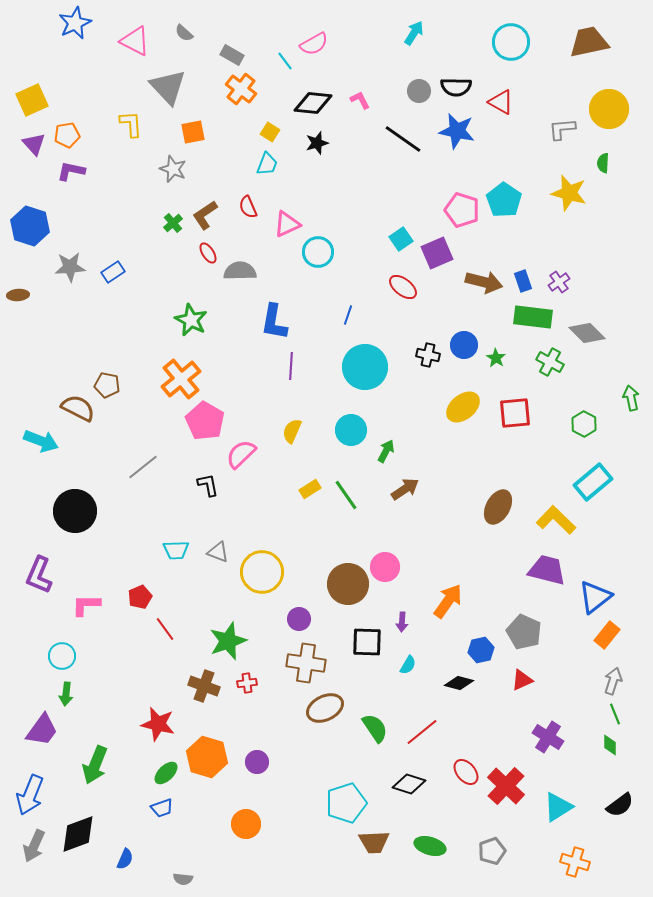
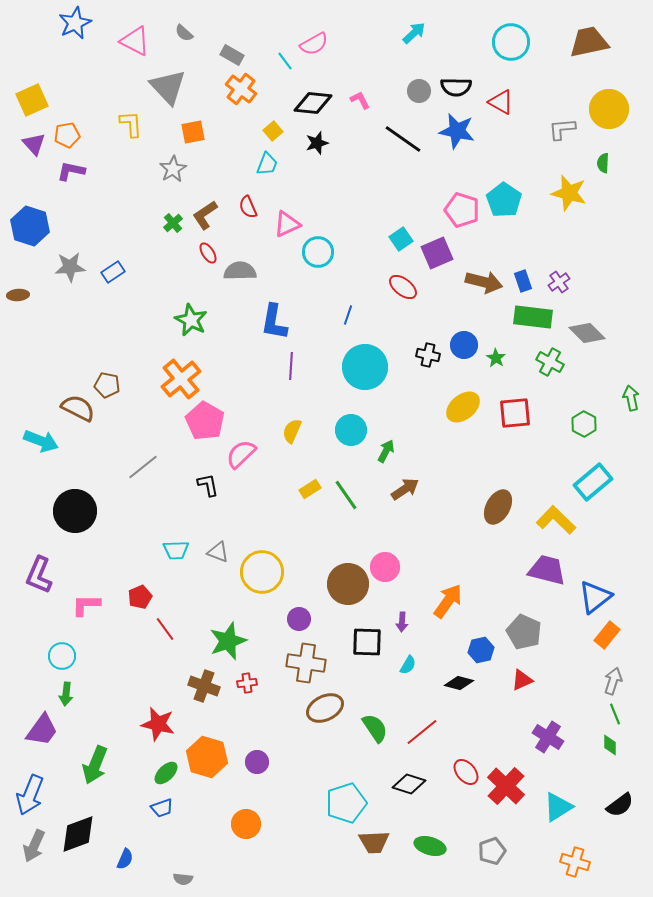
cyan arrow at (414, 33): rotated 15 degrees clockwise
yellow square at (270, 132): moved 3 px right, 1 px up; rotated 18 degrees clockwise
gray star at (173, 169): rotated 20 degrees clockwise
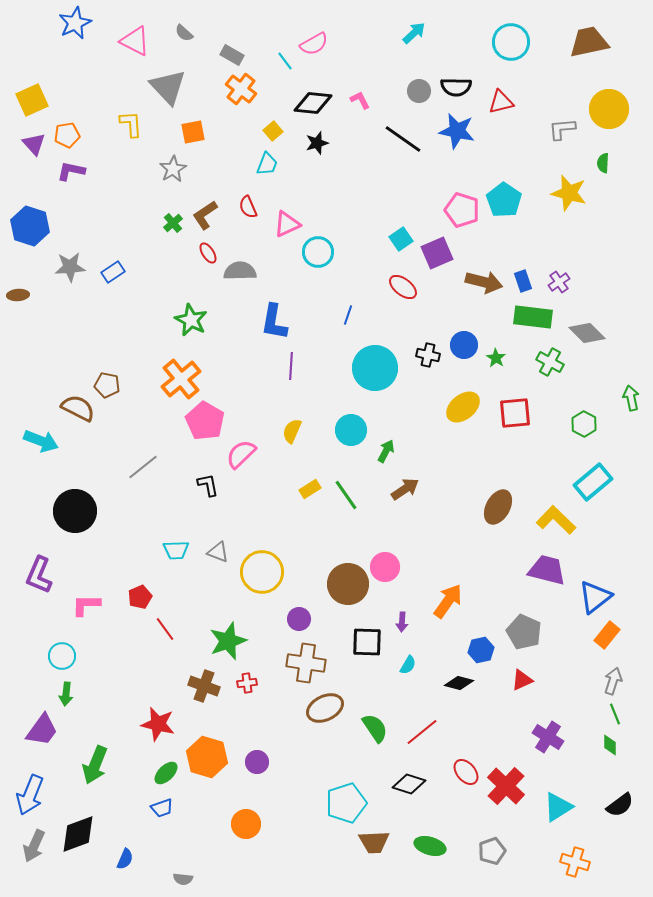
red triangle at (501, 102): rotated 44 degrees counterclockwise
cyan circle at (365, 367): moved 10 px right, 1 px down
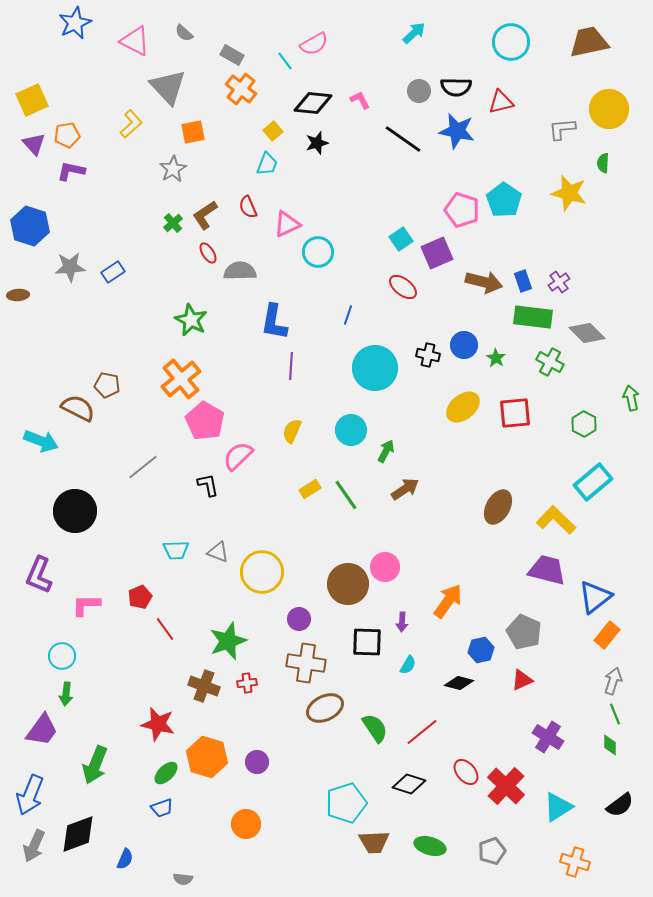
yellow L-shape at (131, 124): rotated 52 degrees clockwise
pink semicircle at (241, 454): moved 3 px left, 2 px down
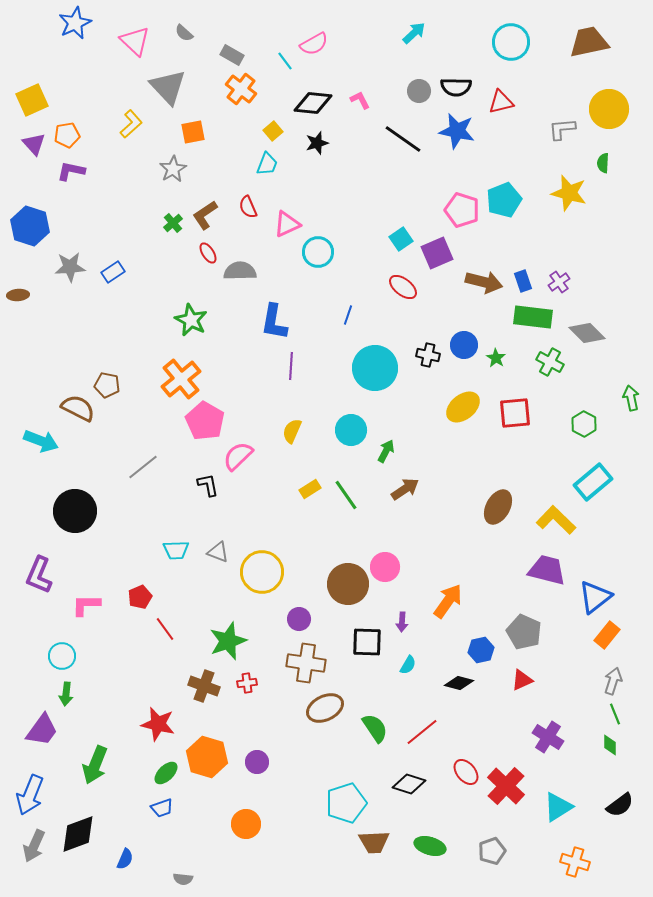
pink triangle at (135, 41): rotated 16 degrees clockwise
cyan pentagon at (504, 200): rotated 16 degrees clockwise
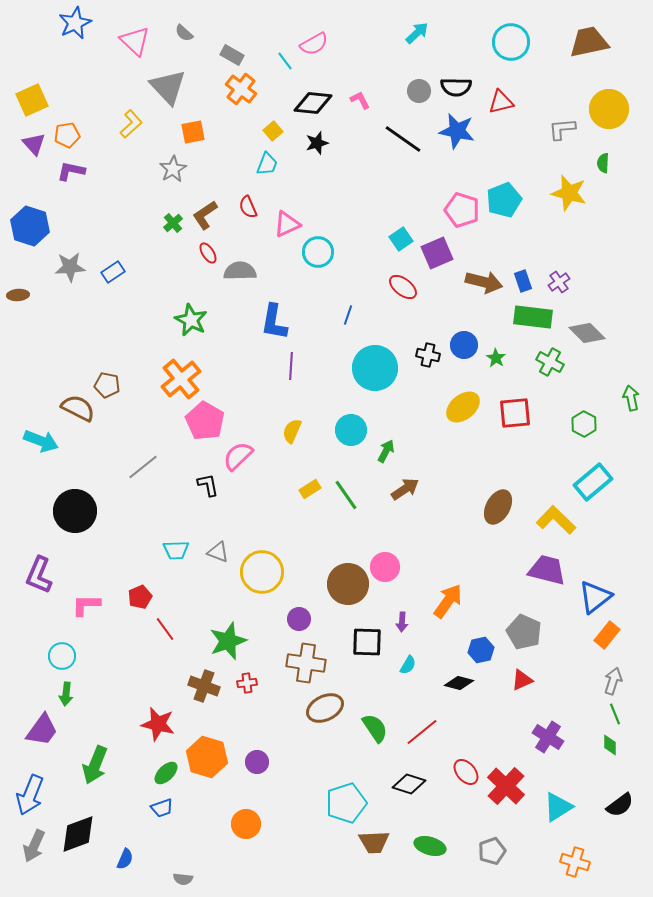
cyan arrow at (414, 33): moved 3 px right
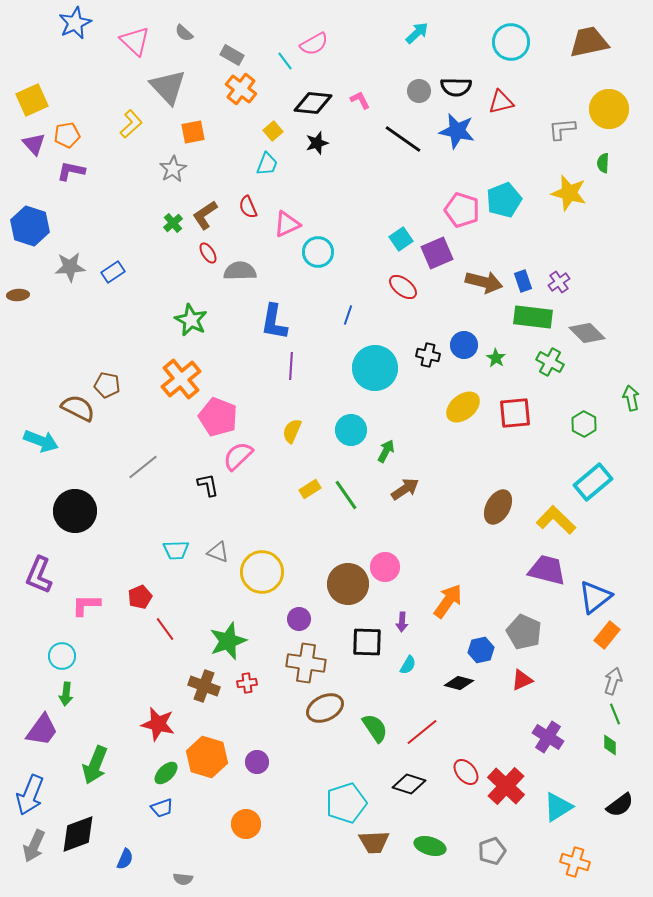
pink pentagon at (205, 421): moved 13 px right, 4 px up; rotated 9 degrees counterclockwise
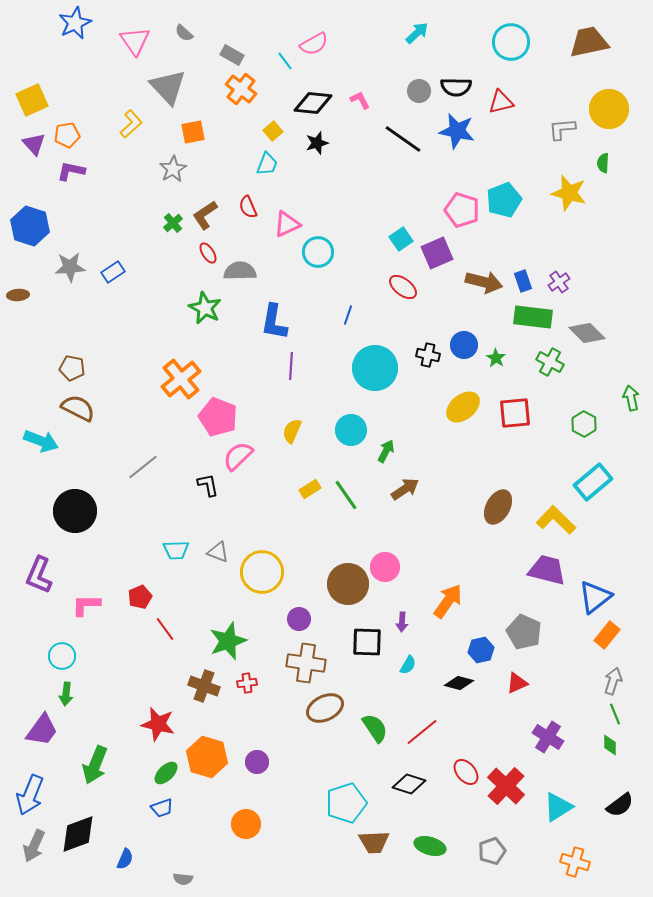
pink triangle at (135, 41): rotated 12 degrees clockwise
green star at (191, 320): moved 14 px right, 12 px up
brown pentagon at (107, 385): moved 35 px left, 17 px up
red triangle at (522, 680): moved 5 px left, 3 px down
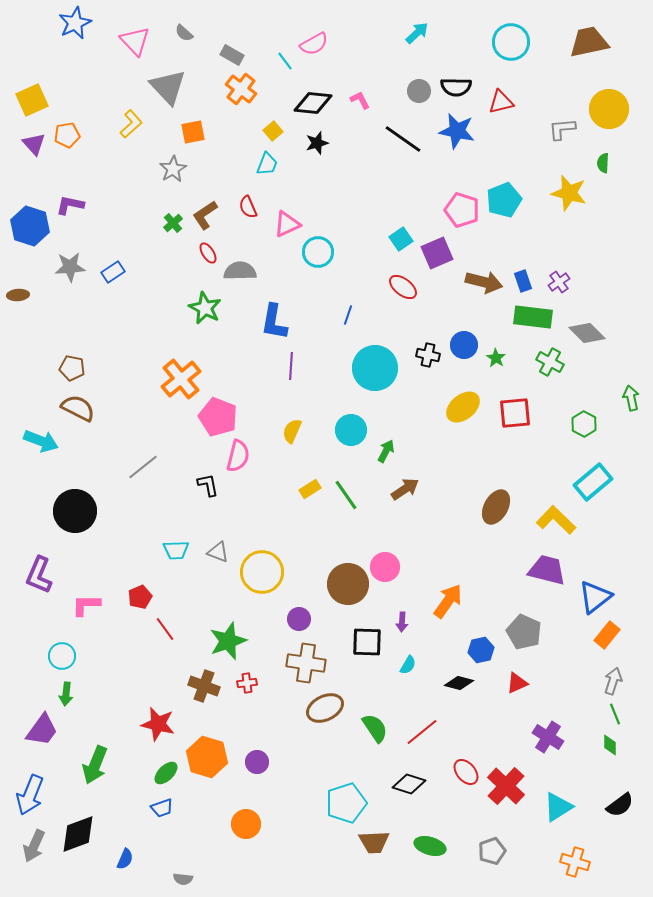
pink triangle at (135, 41): rotated 8 degrees counterclockwise
purple L-shape at (71, 171): moved 1 px left, 34 px down
pink semicircle at (238, 456): rotated 148 degrees clockwise
brown ellipse at (498, 507): moved 2 px left
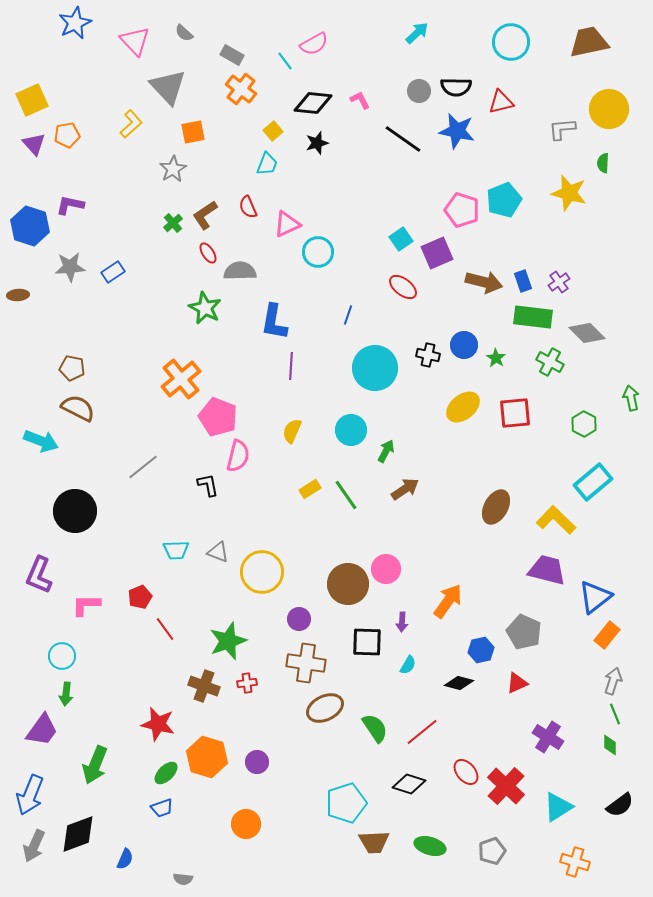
pink circle at (385, 567): moved 1 px right, 2 px down
